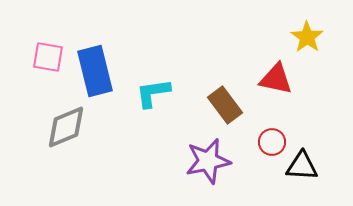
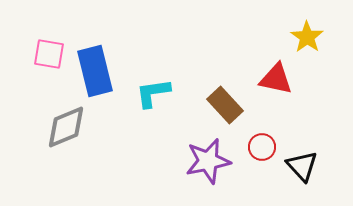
pink square: moved 1 px right, 3 px up
brown rectangle: rotated 6 degrees counterclockwise
red circle: moved 10 px left, 5 px down
black triangle: rotated 44 degrees clockwise
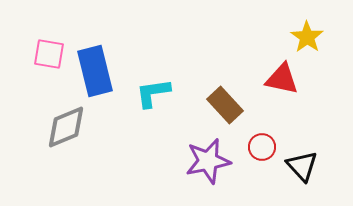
red triangle: moved 6 px right
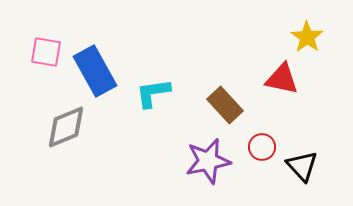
pink square: moved 3 px left, 2 px up
blue rectangle: rotated 15 degrees counterclockwise
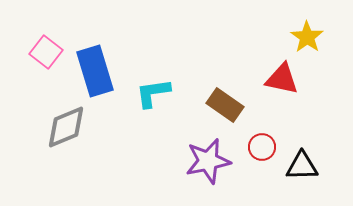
pink square: rotated 28 degrees clockwise
blue rectangle: rotated 12 degrees clockwise
brown rectangle: rotated 12 degrees counterclockwise
black triangle: rotated 48 degrees counterclockwise
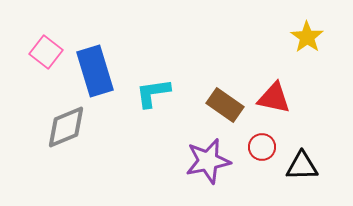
red triangle: moved 8 px left, 19 px down
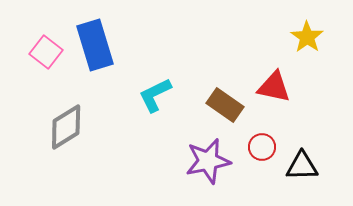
blue rectangle: moved 26 px up
cyan L-shape: moved 2 px right, 2 px down; rotated 18 degrees counterclockwise
red triangle: moved 11 px up
gray diamond: rotated 9 degrees counterclockwise
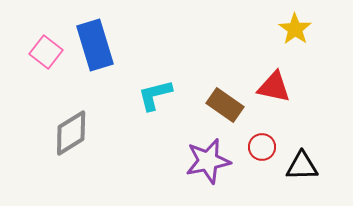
yellow star: moved 12 px left, 8 px up
cyan L-shape: rotated 12 degrees clockwise
gray diamond: moved 5 px right, 6 px down
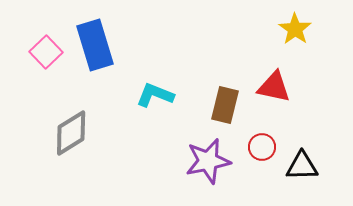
pink square: rotated 8 degrees clockwise
cyan L-shape: rotated 36 degrees clockwise
brown rectangle: rotated 69 degrees clockwise
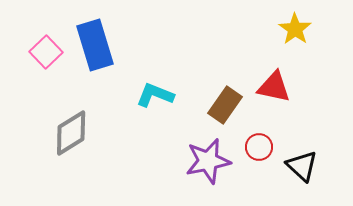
brown rectangle: rotated 21 degrees clockwise
red circle: moved 3 px left
black triangle: rotated 44 degrees clockwise
